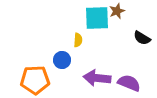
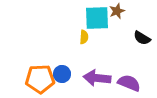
yellow semicircle: moved 6 px right, 3 px up
blue circle: moved 14 px down
orange pentagon: moved 5 px right, 1 px up
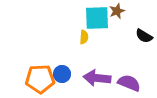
black semicircle: moved 2 px right, 2 px up
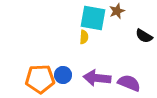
cyan square: moved 4 px left; rotated 12 degrees clockwise
blue circle: moved 1 px right, 1 px down
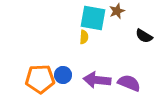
purple arrow: moved 2 px down
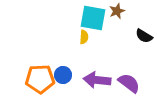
purple semicircle: rotated 15 degrees clockwise
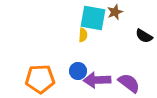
brown star: moved 2 px left, 1 px down
yellow semicircle: moved 1 px left, 2 px up
blue circle: moved 15 px right, 4 px up
purple arrow: rotated 8 degrees counterclockwise
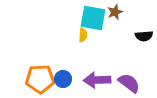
black semicircle: rotated 36 degrees counterclockwise
blue circle: moved 15 px left, 8 px down
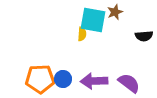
cyan square: moved 2 px down
yellow semicircle: moved 1 px left, 1 px up
purple arrow: moved 3 px left, 1 px down
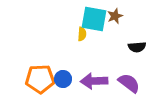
brown star: moved 4 px down
cyan square: moved 1 px right, 1 px up
black semicircle: moved 7 px left, 11 px down
